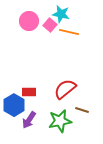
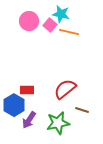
red rectangle: moved 2 px left, 2 px up
green star: moved 2 px left, 2 px down
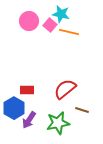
blue hexagon: moved 3 px down
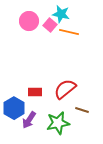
red rectangle: moved 8 px right, 2 px down
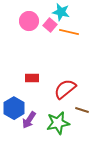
cyan star: moved 2 px up
red rectangle: moved 3 px left, 14 px up
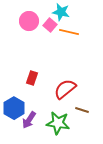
red rectangle: rotated 72 degrees counterclockwise
green star: rotated 20 degrees clockwise
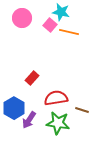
pink circle: moved 7 px left, 3 px up
red rectangle: rotated 24 degrees clockwise
red semicircle: moved 9 px left, 9 px down; rotated 30 degrees clockwise
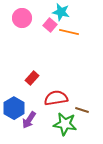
green star: moved 7 px right, 1 px down
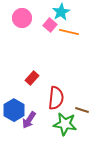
cyan star: rotated 30 degrees clockwise
red semicircle: rotated 105 degrees clockwise
blue hexagon: moved 2 px down
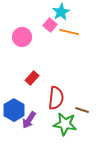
pink circle: moved 19 px down
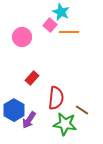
cyan star: rotated 18 degrees counterclockwise
orange line: rotated 12 degrees counterclockwise
brown line: rotated 16 degrees clockwise
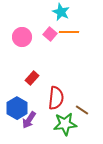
pink square: moved 9 px down
blue hexagon: moved 3 px right, 2 px up
green star: rotated 15 degrees counterclockwise
